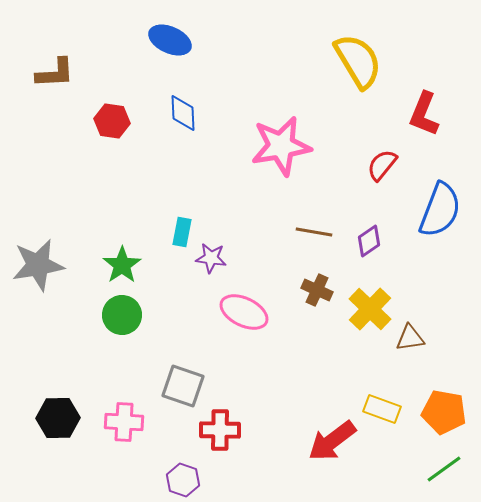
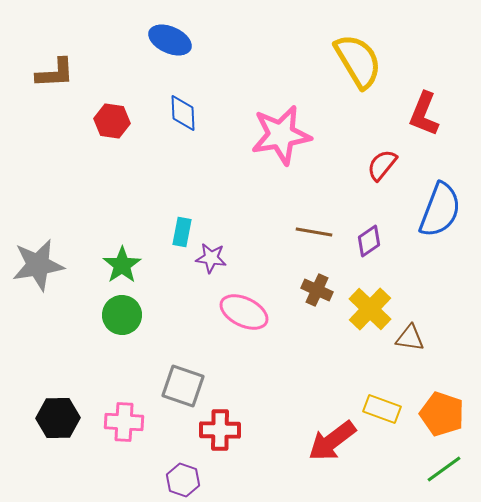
pink star: moved 11 px up
brown triangle: rotated 16 degrees clockwise
orange pentagon: moved 2 px left, 2 px down; rotated 9 degrees clockwise
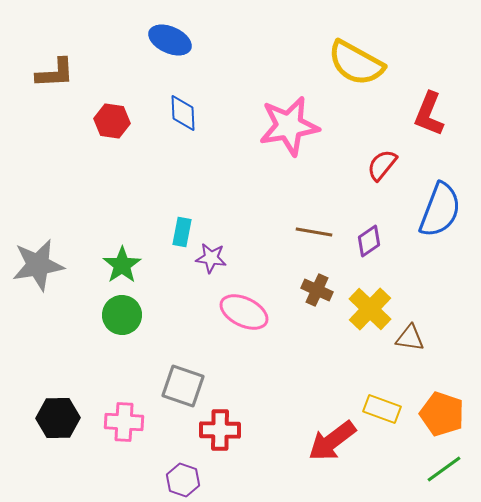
yellow semicircle: moved 2 px left, 2 px down; rotated 150 degrees clockwise
red L-shape: moved 5 px right
pink star: moved 8 px right, 9 px up
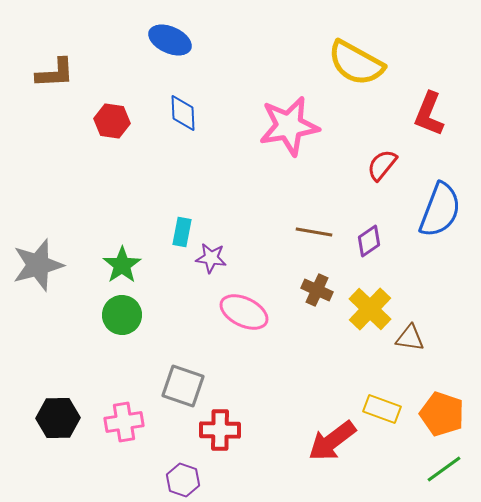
gray star: rotated 6 degrees counterclockwise
pink cross: rotated 12 degrees counterclockwise
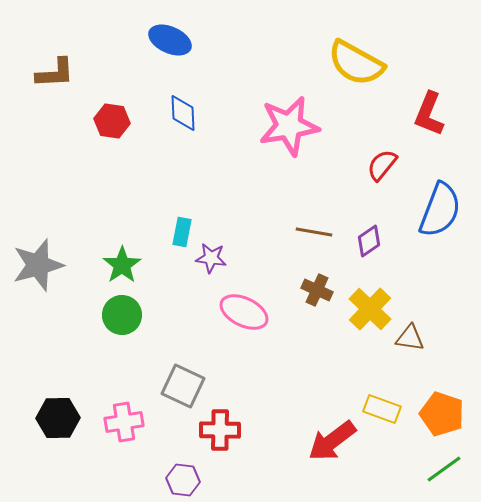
gray square: rotated 6 degrees clockwise
purple hexagon: rotated 12 degrees counterclockwise
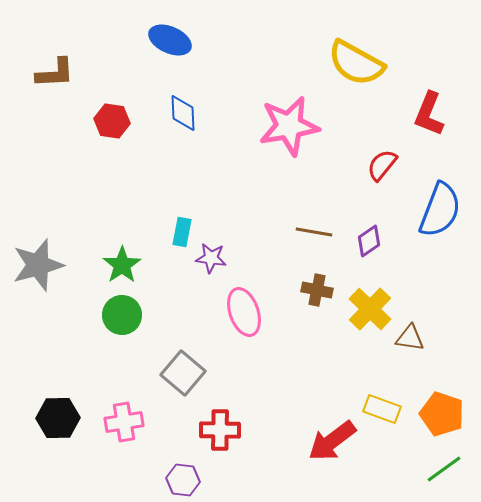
brown cross: rotated 12 degrees counterclockwise
pink ellipse: rotated 45 degrees clockwise
gray square: moved 13 px up; rotated 15 degrees clockwise
